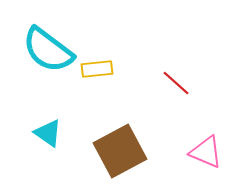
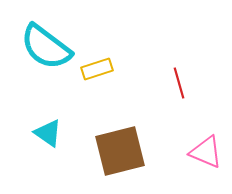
cyan semicircle: moved 2 px left, 3 px up
yellow rectangle: rotated 12 degrees counterclockwise
red line: moved 3 px right; rotated 32 degrees clockwise
brown square: rotated 14 degrees clockwise
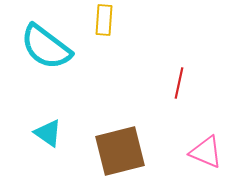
yellow rectangle: moved 7 px right, 49 px up; rotated 68 degrees counterclockwise
red line: rotated 28 degrees clockwise
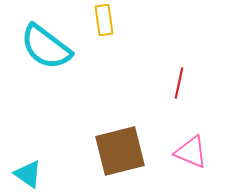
yellow rectangle: rotated 12 degrees counterclockwise
cyan triangle: moved 20 px left, 41 px down
pink triangle: moved 15 px left
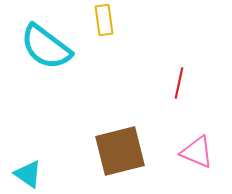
pink triangle: moved 6 px right
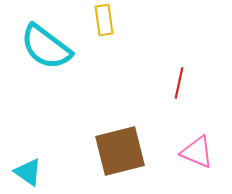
cyan triangle: moved 2 px up
